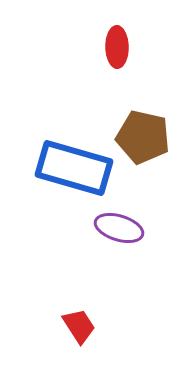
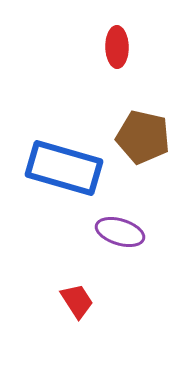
blue rectangle: moved 10 px left
purple ellipse: moved 1 px right, 4 px down
red trapezoid: moved 2 px left, 25 px up
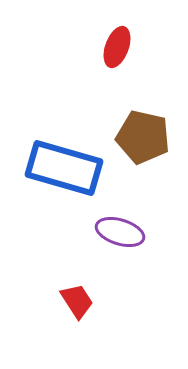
red ellipse: rotated 21 degrees clockwise
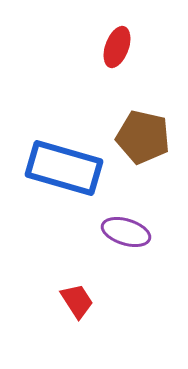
purple ellipse: moved 6 px right
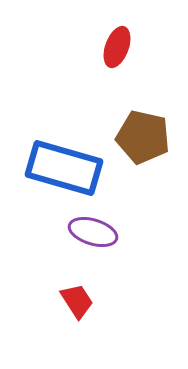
purple ellipse: moved 33 px left
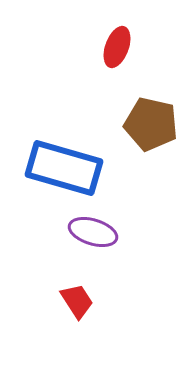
brown pentagon: moved 8 px right, 13 px up
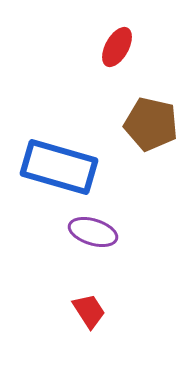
red ellipse: rotated 9 degrees clockwise
blue rectangle: moved 5 px left, 1 px up
red trapezoid: moved 12 px right, 10 px down
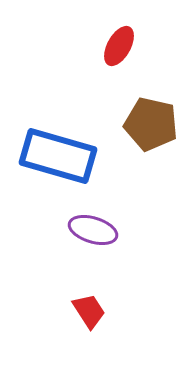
red ellipse: moved 2 px right, 1 px up
blue rectangle: moved 1 px left, 11 px up
purple ellipse: moved 2 px up
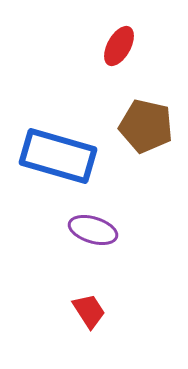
brown pentagon: moved 5 px left, 2 px down
